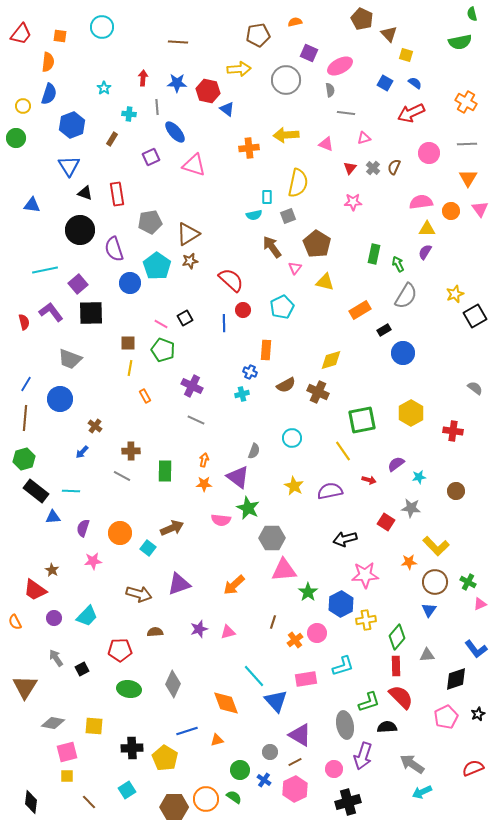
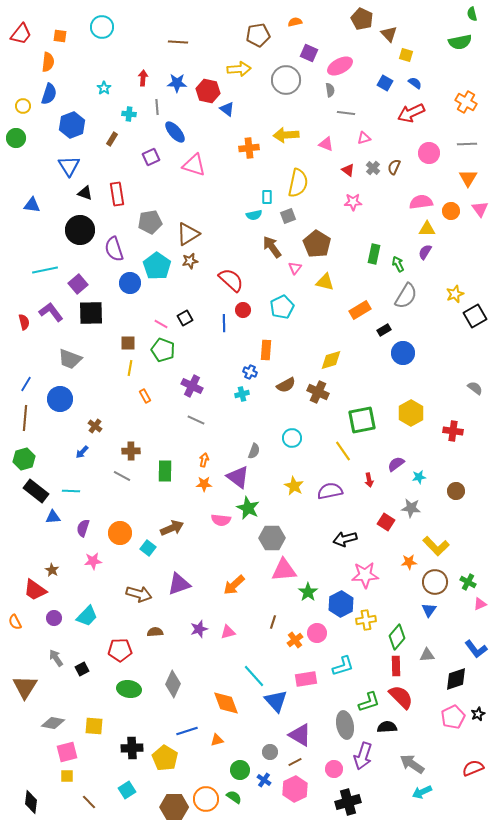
red triangle at (350, 168): moved 2 px left, 2 px down; rotated 32 degrees counterclockwise
red arrow at (369, 480): rotated 64 degrees clockwise
pink pentagon at (446, 717): moved 7 px right
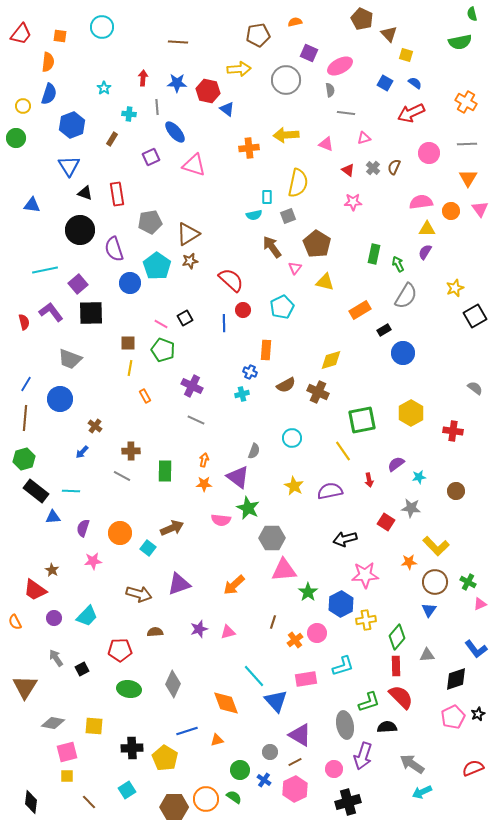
yellow star at (455, 294): moved 6 px up
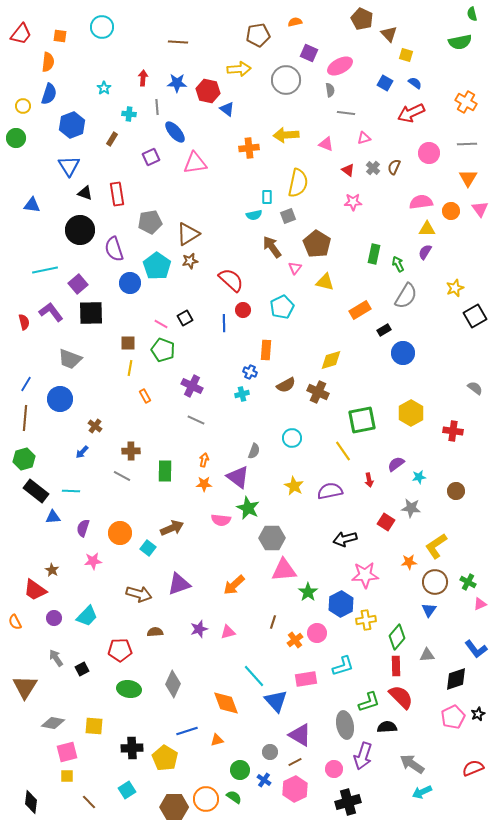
pink triangle at (194, 165): moved 1 px right, 2 px up; rotated 25 degrees counterclockwise
yellow L-shape at (436, 546): rotated 100 degrees clockwise
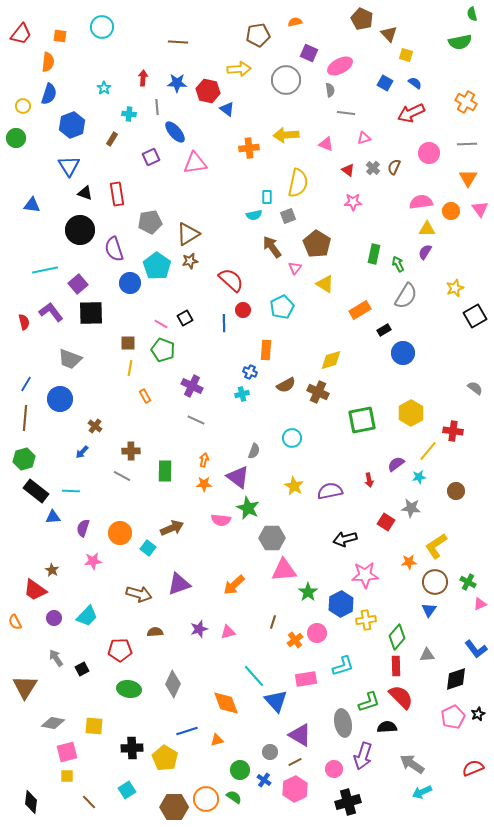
yellow triangle at (325, 282): moved 2 px down; rotated 18 degrees clockwise
yellow line at (343, 451): moved 85 px right; rotated 75 degrees clockwise
gray ellipse at (345, 725): moved 2 px left, 2 px up
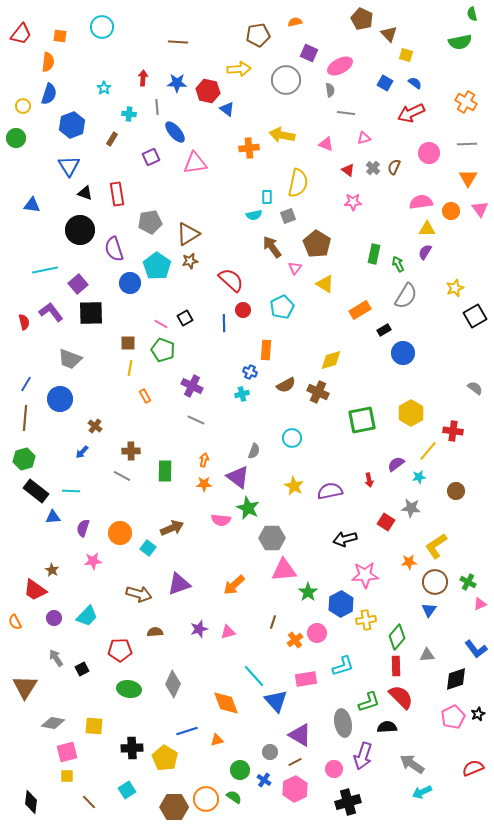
yellow arrow at (286, 135): moved 4 px left; rotated 15 degrees clockwise
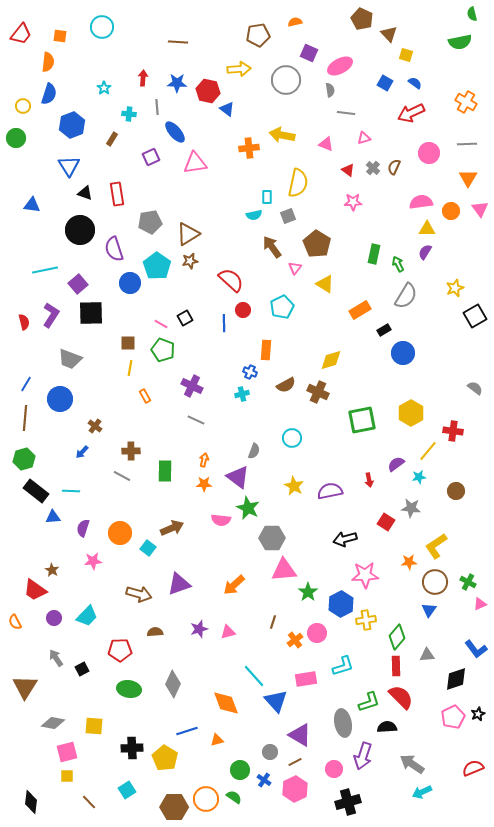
purple L-shape at (51, 312): moved 3 px down; rotated 70 degrees clockwise
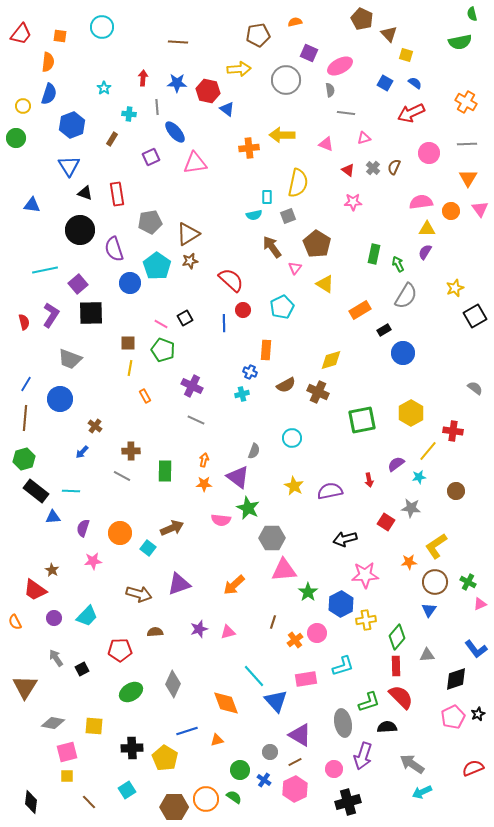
yellow arrow at (282, 135): rotated 10 degrees counterclockwise
green ellipse at (129, 689): moved 2 px right, 3 px down; rotated 40 degrees counterclockwise
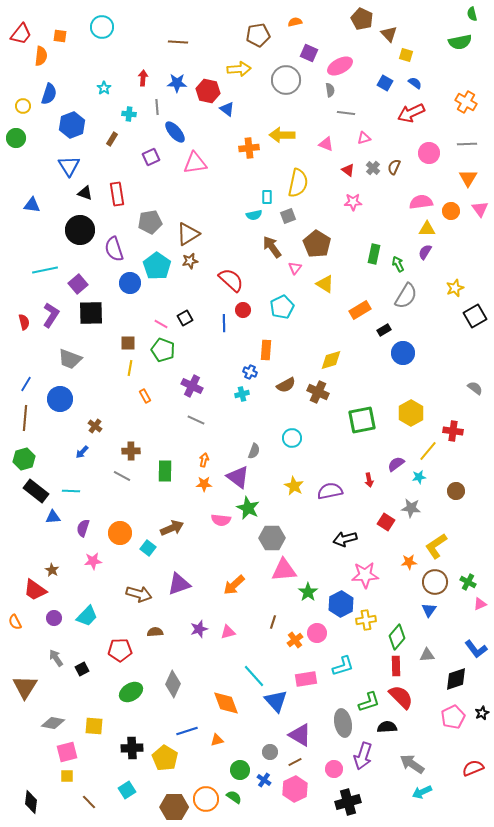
orange semicircle at (48, 62): moved 7 px left, 6 px up
black star at (478, 714): moved 4 px right, 1 px up
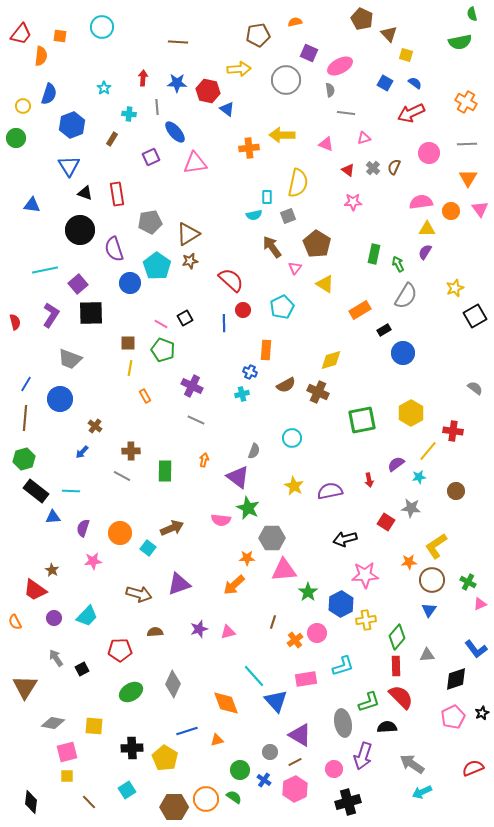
red semicircle at (24, 322): moved 9 px left
orange star at (204, 484): moved 43 px right, 74 px down
brown circle at (435, 582): moved 3 px left, 2 px up
